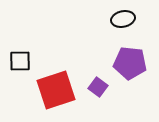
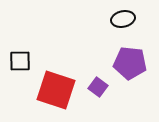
red square: rotated 36 degrees clockwise
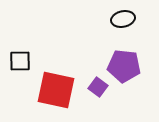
purple pentagon: moved 6 px left, 3 px down
red square: rotated 6 degrees counterclockwise
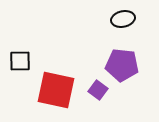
purple pentagon: moved 2 px left, 1 px up
purple square: moved 3 px down
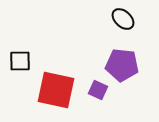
black ellipse: rotated 55 degrees clockwise
purple square: rotated 12 degrees counterclockwise
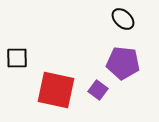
black square: moved 3 px left, 3 px up
purple pentagon: moved 1 px right, 2 px up
purple square: rotated 12 degrees clockwise
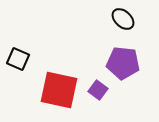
black square: moved 1 px right, 1 px down; rotated 25 degrees clockwise
red square: moved 3 px right
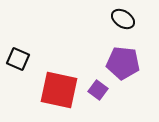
black ellipse: rotated 10 degrees counterclockwise
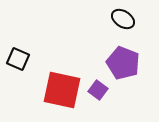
purple pentagon: rotated 16 degrees clockwise
red square: moved 3 px right
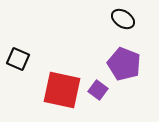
purple pentagon: moved 1 px right, 1 px down
